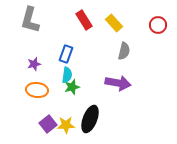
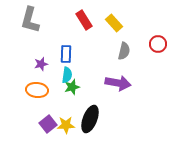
red circle: moved 19 px down
blue rectangle: rotated 18 degrees counterclockwise
purple star: moved 7 px right
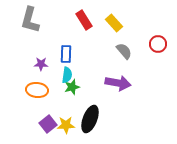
gray semicircle: rotated 54 degrees counterclockwise
purple star: rotated 16 degrees clockwise
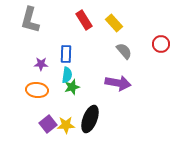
red circle: moved 3 px right
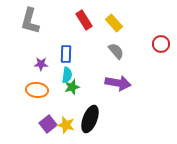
gray L-shape: moved 1 px down
gray semicircle: moved 8 px left
yellow star: rotated 18 degrees clockwise
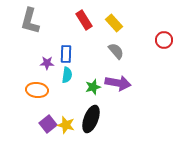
red circle: moved 3 px right, 4 px up
purple star: moved 6 px right, 1 px up
green star: moved 21 px right
black ellipse: moved 1 px right
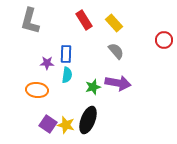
black ellipse: moved 3 px left, 1 px down
purple square: rotated 18 degrees counterclockwise
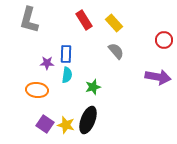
gray L-shape: moved 1 px left, 1 px up
purple arrow: moved 40 px right, 6 px up
purple square: moved 3 px left
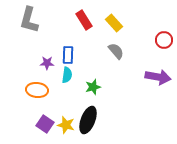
blue rectangle: moved 2 px right, 1 px down
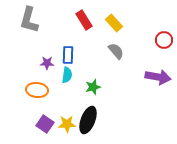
yellow star: moved 1 px right, 1 px up; rotated 18 degrees counterclockwise
